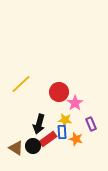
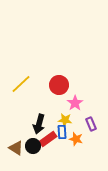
red circle: moved 7 px up
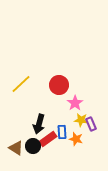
yellow star: moved 16 px right
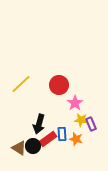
blue rectangle: moved 2 px down
brown triangle: moved 3 px right
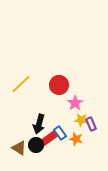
blue rectangle: moved 2 px left, 1 px up; rotated 32 degrees counterclockwise
black circle: moved 3 px right, 1 px up
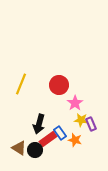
yellow line: rotated 25 degrees counterclockwise
orange star: moved 1 px left, 1 px down
black circle: moved 1 px left, 5 px down
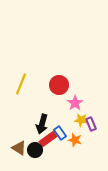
black arrow: moved 3 px right
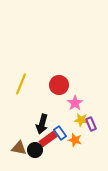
brown triangle: rotated 21 degrees counterclockwise
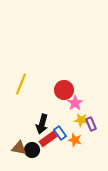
red circle: moved 5 px right, 5 px down
black circle: moved 3 px left
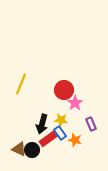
yellow star: moved 20 px left
brown triangle: moved 1 px down; rotated 14 degrees clockwise
